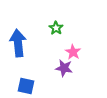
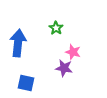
blue arrow: rotated 12 degrees clockwise
pink star: rotated 14 degrees counterclockwise
blue square: moved 3 px up
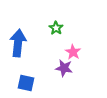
pink star: rotated 14 degrees clockwise
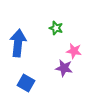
green star: rotated 16 degrees counterclockwise
pink star: moved 1 px right, 1 px up; rotated 21 degrees counterclockwise
blue square: rotated 18 degrees clockwise
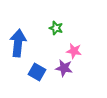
blue square: moved 11 px right, 11 px up
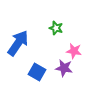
blue arrow: rotated 28 degrees clockwise
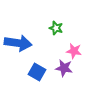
blue arrow: rotated 64 degrees clockwise
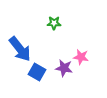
green star: moved 2 px left, 5 px up; rotated 16 degrees counterclockwise
blue arrow: moved 2 px right, 6 px down; rotated 44 degrees clockwise
pink star: moved 7 px right, 6 px down
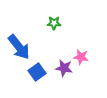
blue arrow: moved 1 px left, 2 px up
blue square: rotated 24 degrees clockwise
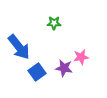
pink star: rotated 21 degrees counterclockwise
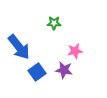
pink star: moved 6 px left, 6 px up
purple star: moved 2 px down
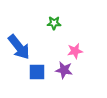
blue square: rotated 36 degrees clockwise
